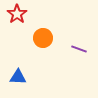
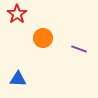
blue triangle: moved 2 px down
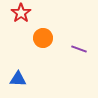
red star: moved 4 px right, 1 px up
